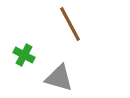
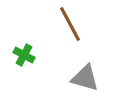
gray triangle: moved 26 px right
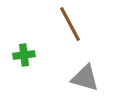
green cross: rotated 35 degrees counterclockwise
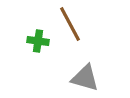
green cross: moved 14 px right, 14 px up; rotated 15 degrees clockwise
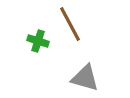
green cross: rotated 10 degrees clockwise
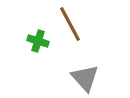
gray triangle: rotated 32 degrees clockwise
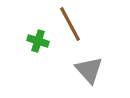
gray triangle: moved 4 px right, 8 px up
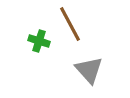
green cross: moved 1 px right
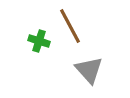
brown line: moved 2 px down
